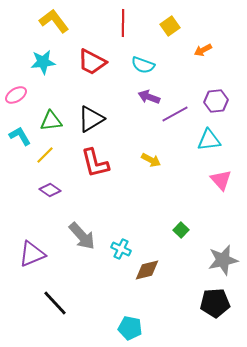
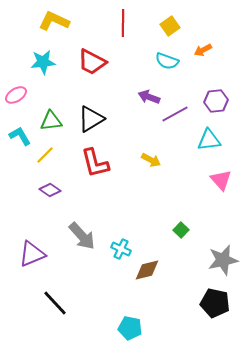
yellow L-shape: rotated 28 degrees counterclockwise
cyan semicircle: moved 24 px right, 4 px up
black pentagon: rotated 16 degrees clockwise
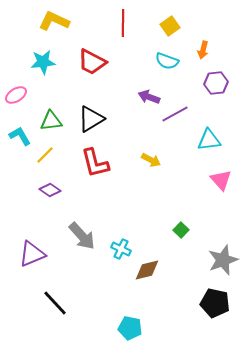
orange arrow: rotated 48 degrees counterclockwise
purple hexagon: moved 18 px up
gray star: rotated 8 degrees counterclockwise
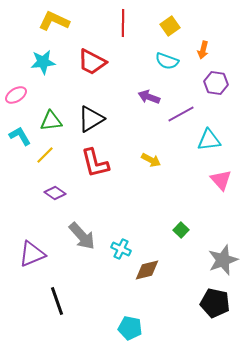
purple hexagon: rotated 15 degrees clockwise
purple line: moved 6 px right
purple diamond: moved 5 px right, 3 px down
black line: moved 2 px right, 2 px up; rotated 24 degrees clockwise
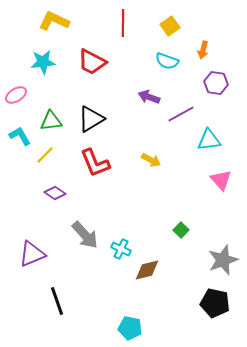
red L-shape: rotated 8 degrees counterclockwise
gray arrow: moved 3 px right, 1 px up
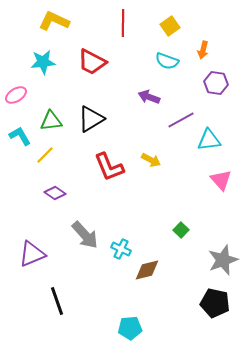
purple line: moved 6 px down
red L-shape: moved 14 px right, 4 px down
cyan pentagon: rotated 15 degrees counterclockwise
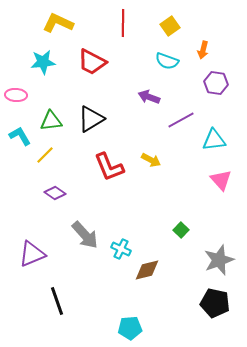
yellow L-shape: moved 4 px right, 2 px down
pink ellipse: rotated 35 degrees clockwise
cyan triangle: moved 5 px right
gray star: moved 4 px left
